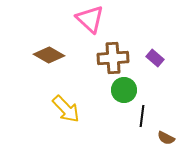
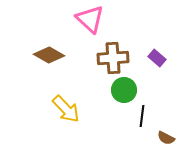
purple rectangle: moved 2 px right
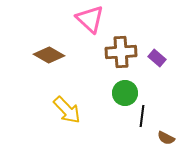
brown cross: moved 8 px right, 6 px up
green circle: moved 1 px right, 3 px down
yellow arrow: moved 1 px right, 1 px down
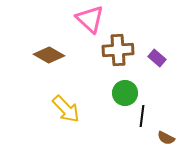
brown cross: moved 3 px left, 2 px up
yellow arrow: moved 1 px left, 1 px up
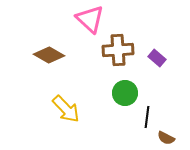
black line: moved 5 px right, 1 px down
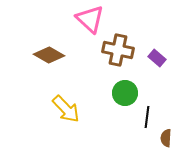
brown cross: rotated 16 degrees clockwise
brown semicircle: rotated 66 degrees clockwise
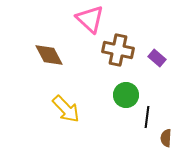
brown diamond: rotated 32 degrees clockwise
green circle: moved 1 px right, 2 px down
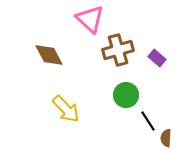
brown cross: rotated 28 degrees counterclockwise
black line: moved 1 px right, 4 px down; rotated 40 degrees counterclockwise
